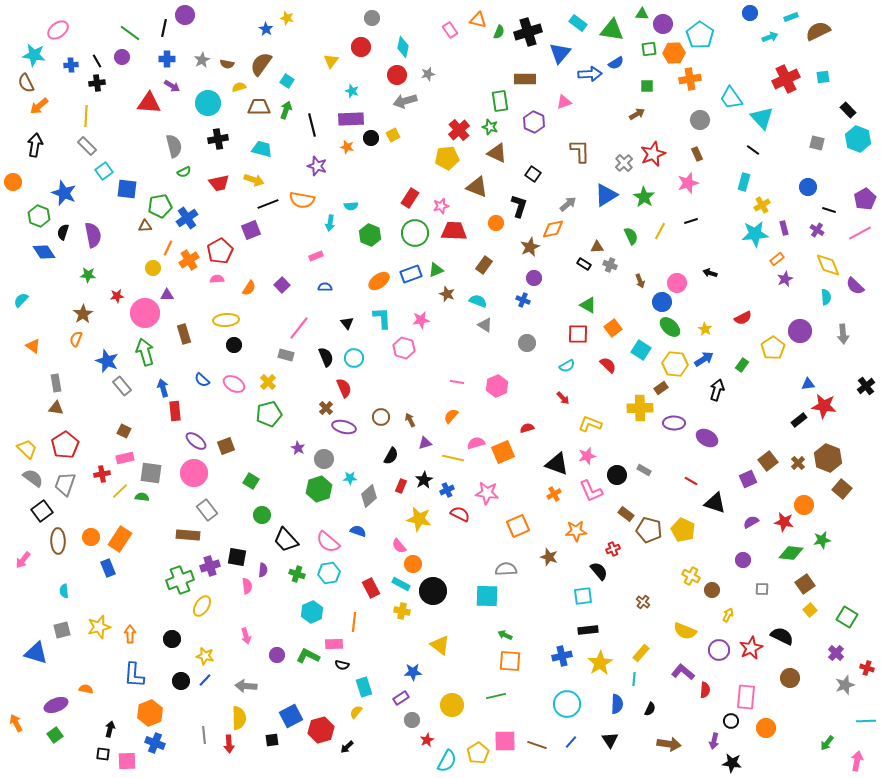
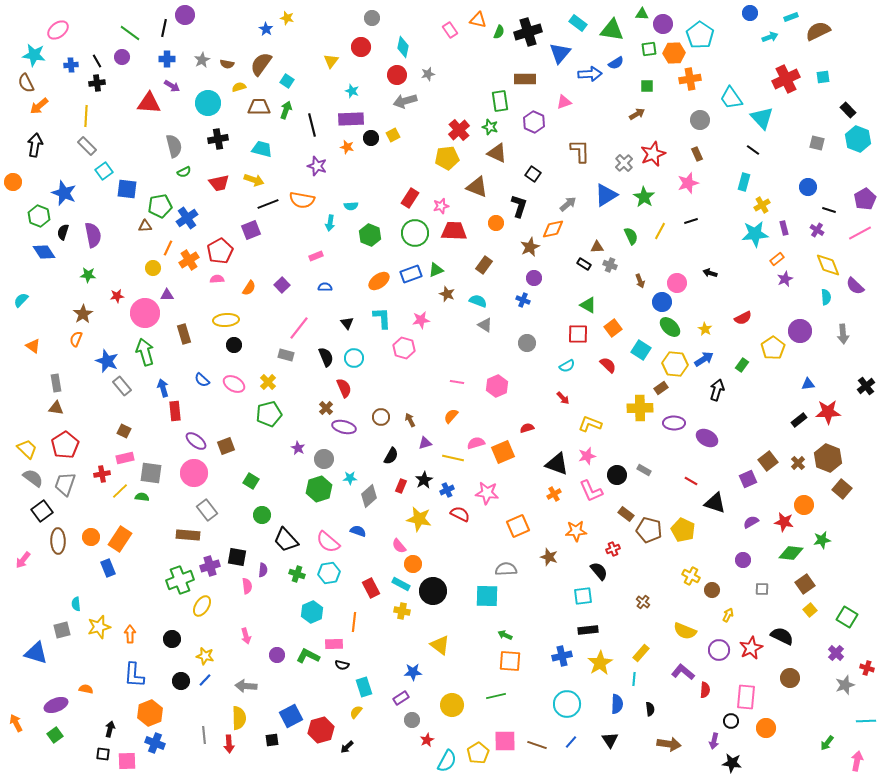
red star at (824, 406): moved 4 px right, 6 px down; rotated 10 degrees counterclockwise
cyan semicircle at (64, 591): moved 12 px right, 13 px down
black semicircle at (650, 709): rotated 32 degrees counterclockwise
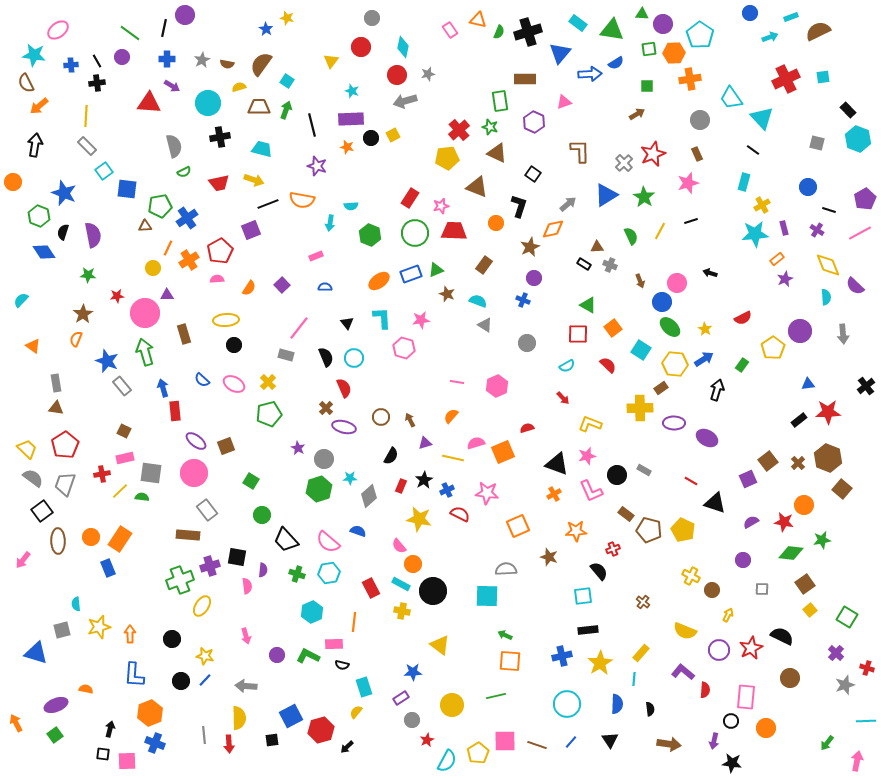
black cross at (218, 139): moved 2 px right, 2 px up
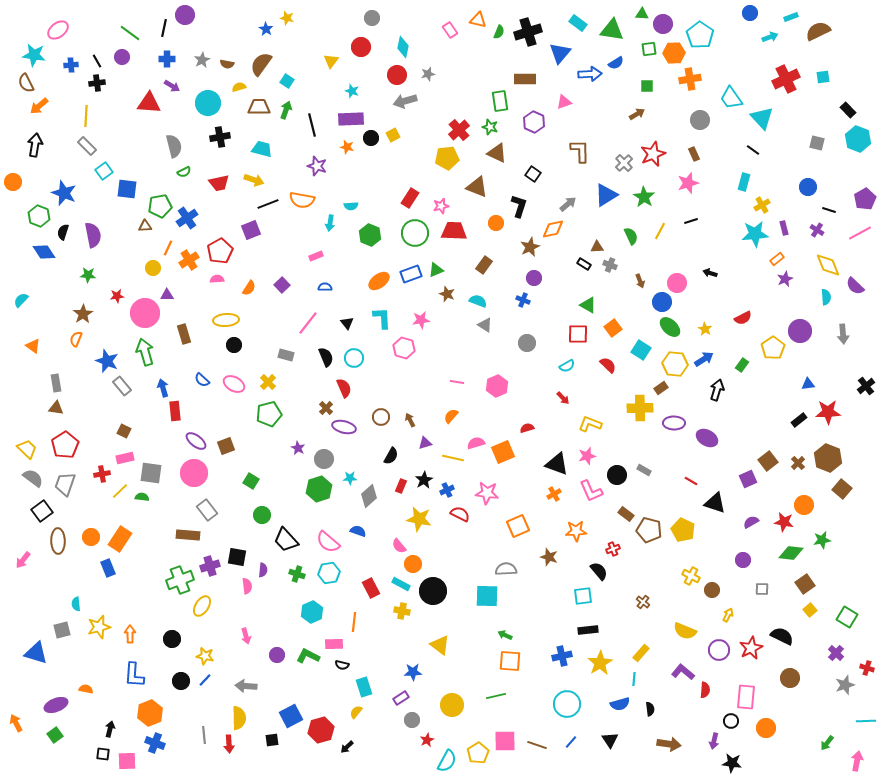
brown rectangle at (697, 154): moved 3 px left
pink line at (299, 328): moved 9 px right, 5 px up
blue semicircle at (617, 704): moved 3 px right; rotated 72 degrees clockwise
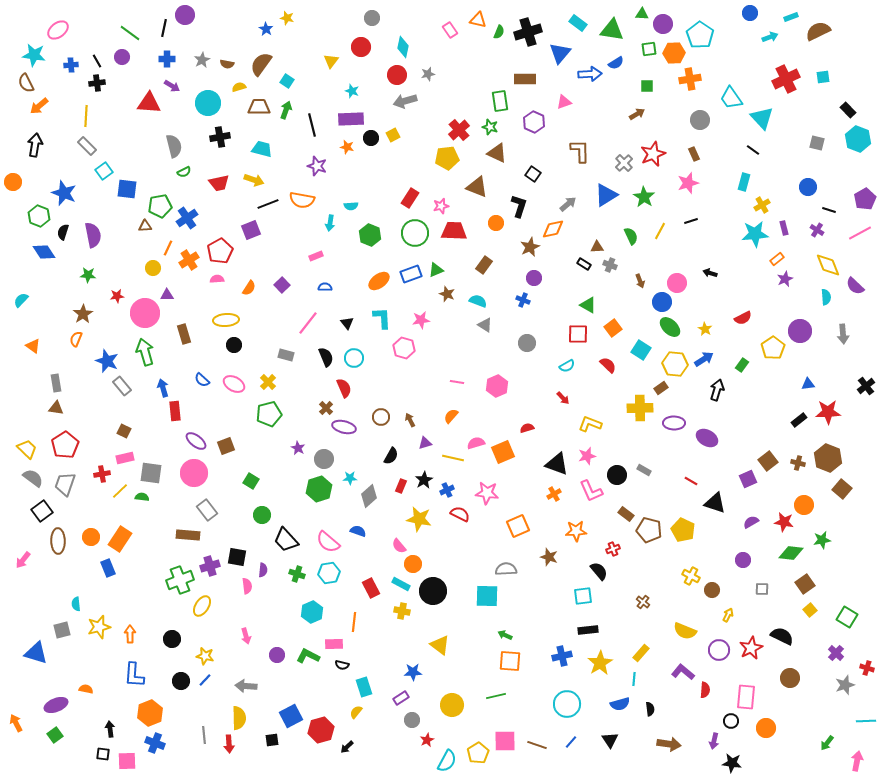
brown cross at (798, 463): rotated 32 degrees counterclockwise
black arrow at (110, 729): rotated 21 degrees counterclockwise
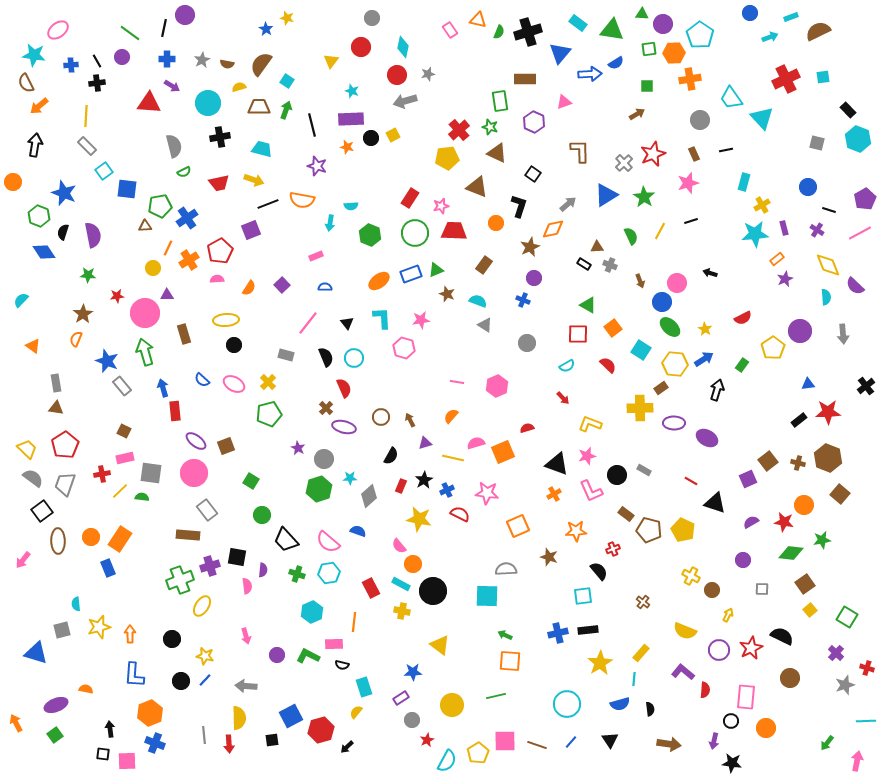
black line at (753, 150): moved 27 px left; rotated 48 degrees counterclockwise
brown square at (842, 489): moved 2 px left, 5 px down
blue cross at (562, 656): moved 4 px left, 23 px up
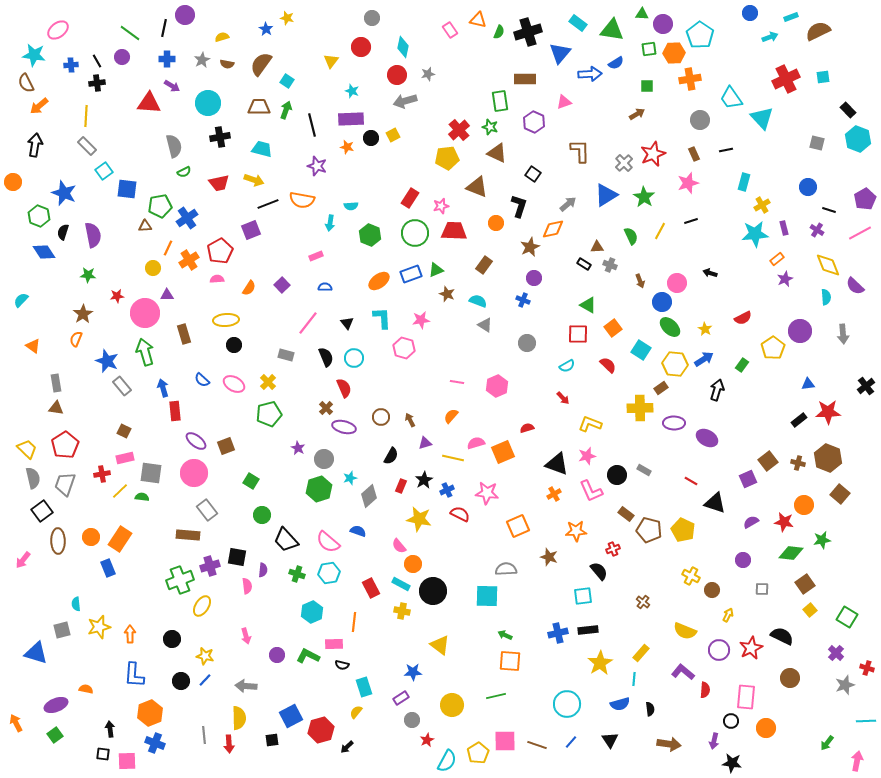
yellow semicircle at (239, 87): moved 17 px left, 50 px up
gray semicircle at (33, 478): rotated 40 degrees clockwise
cyan star at (350, 478): rotated 16 degrees counterclockwise
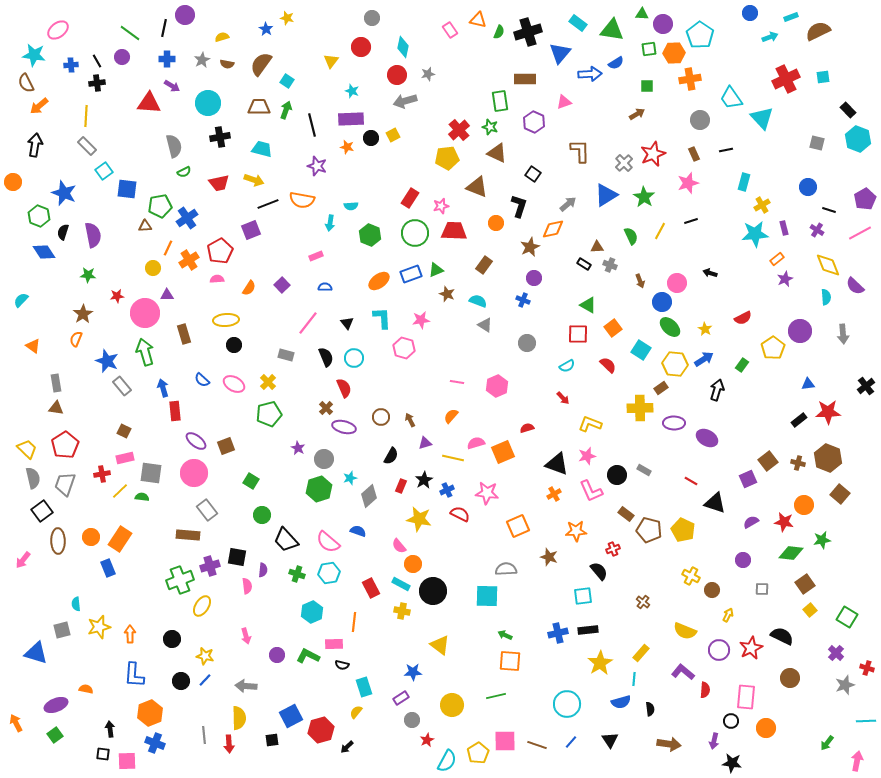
blue semicircle at (620, 704): moved 1 px right, 2 px up
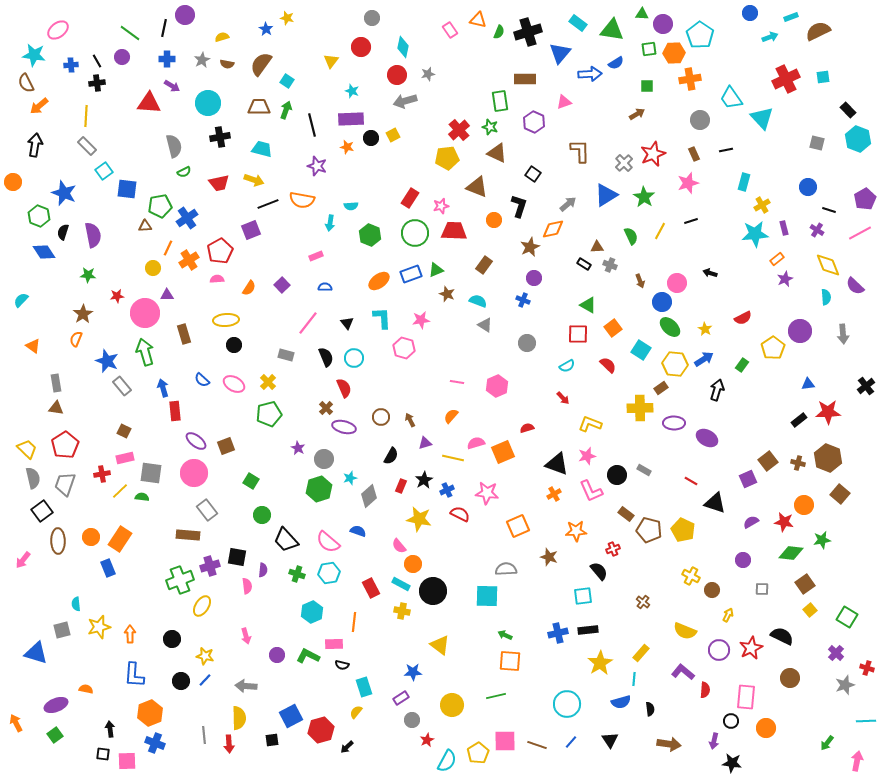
orange circle at (496, 223): moved 2 px left, 3 px up
